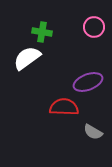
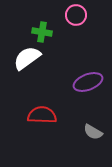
pink circle: moved 18 px left, 12 px up
red semicircle: moved 22 px left, 8 px down
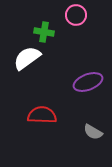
green cross: moved 2 px right
